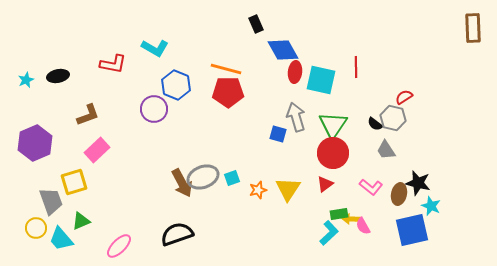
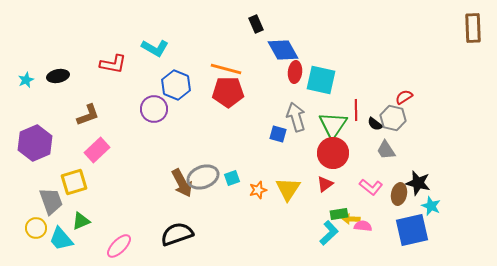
red line at (356, 67): moved 43 px down
pink semicircle at (363, 226): rotated 126 degrees clockwise
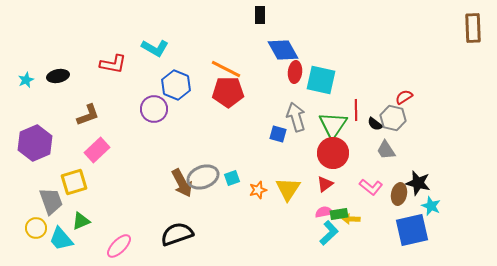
black rectangle at (256, 24): moved 4 px right, 9 px up; rotated 24 degrees clockwise
orange line at (226, 69): rotated 12 degrees clockwise
pink semicircle at (363, 226): moved 39 px left, 14 px up; rotated 18 degrees counterclockwise
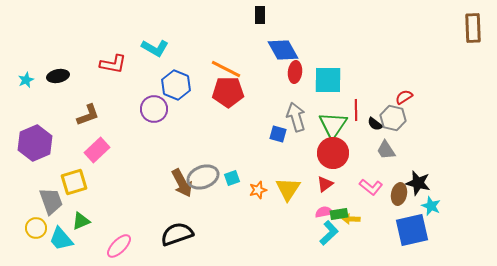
cyan square at (321, 80): moved 7 px right; rotated 12 degrees counterclockwise
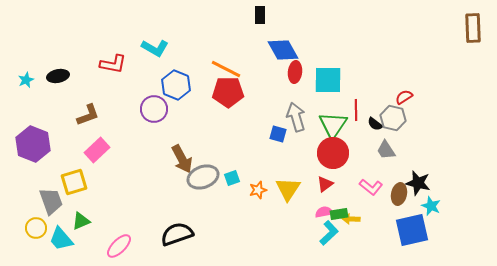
purple hexagon at (35, 143): moved 2 px left, 1 px down; rotated 16 degrees counterclockwise
brown arrow at (182, 183): moved 24 px up
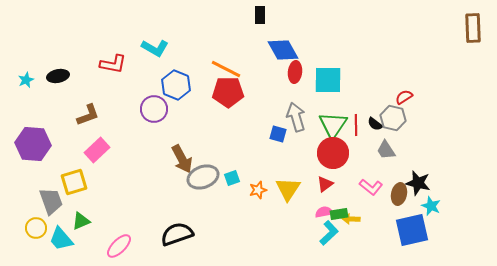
red line at (356, 110): moved 15 px down
purple hexagon at (33, 144): rotated 16 degrees counterclockwise
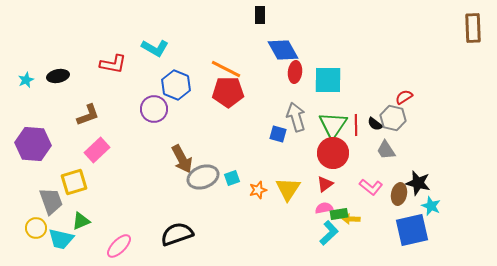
pink semicircle at (324, 212): moved 4 px up
cyan trapezoid at (61, 239): rotated 36 degrees counterclockwise
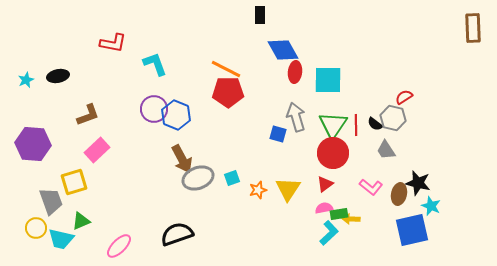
cyan L-shape at (155, 48): moved 16 px down; rotated 140 degrees counterclockwise
red L-shape at (113, 64): moved 21 px up
blue hexagon at (176, 85): moved 30 px down
gray ellipse at (203, 177): moved 5 px left, 1 px down
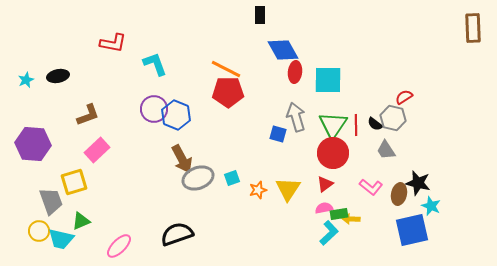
yellow circle at (36, 228): moved 3 px right, 3 px down
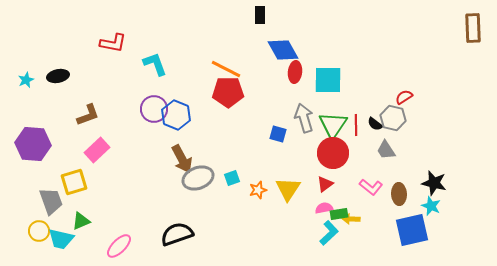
gray arrow at (296, 117): moved 8 px right, 1 px down
black star at (418, 183): moved 16 px right
brown ellipse at (399, 194): rotated 15 degrees counterclockwise
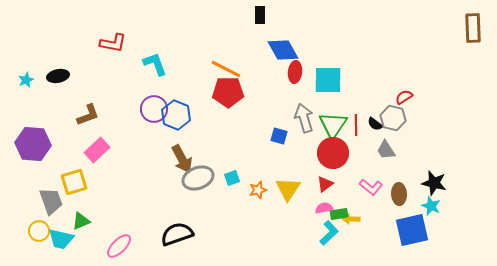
blue square at (278, 134): moved 1 px right, 2 px down
